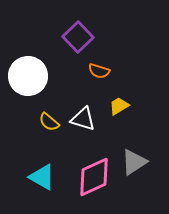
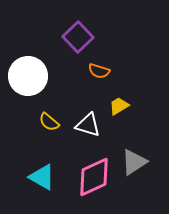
white triangle: moved 5 px right, 6 px down
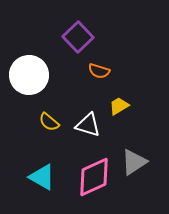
white circle: moved 1 px right, 1 px up
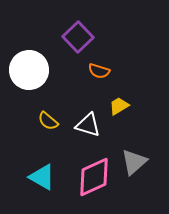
white circle: moved 5 px up
yellow semicircle: moved 1 px left, 1 px up
gray triangle: rotated 8 degrees counterclockwise
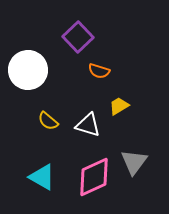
white circle: moved 1 px left
gray triangle: rotated 12 degrees counterclockwise
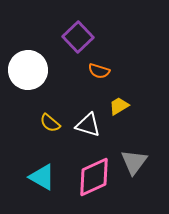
yellow semicircle: moved 2 px right, 2 px down
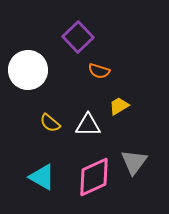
white triangle: rotated 16 degrees counterclockwise
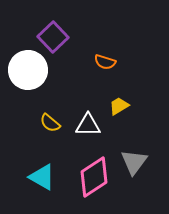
purple square: moved 25 px left
orange semicircle: moved 6 px right, 9 px up
pink diamond: rotated 9 degrees counterclockwise
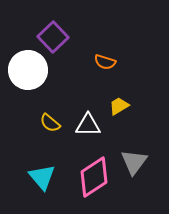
cyan triangle: rotated 20 degrees clockwise
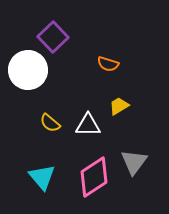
orange semicircle: moved 3 px right, 2 px down
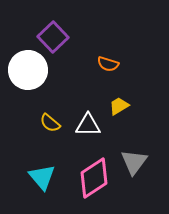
pink diamond: moved 1 px down
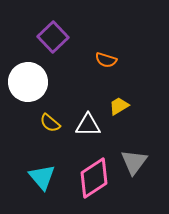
orange semicircle: moved 2 px left, 4 px up
white circle: moved 12 px down
